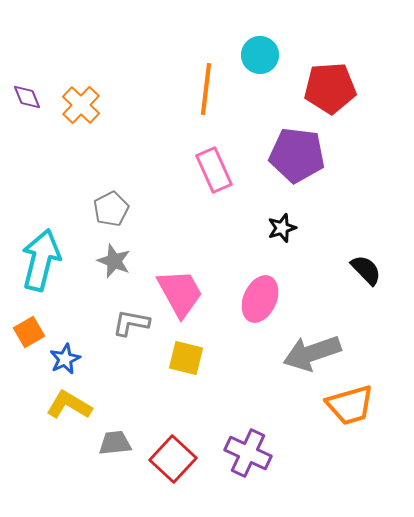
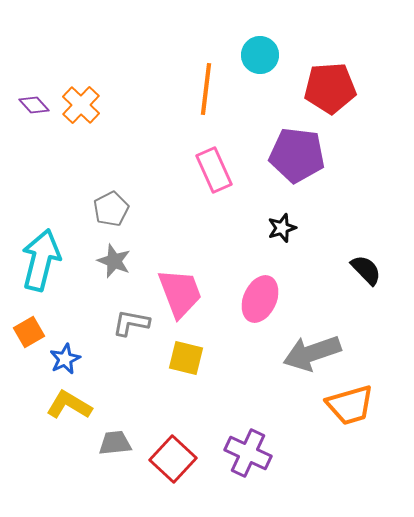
purple diamond: moved 7 px right, 8 px down; rotated 20 degrees counterclockwise
pink trapezoid: rotated 8 degrees clockwise
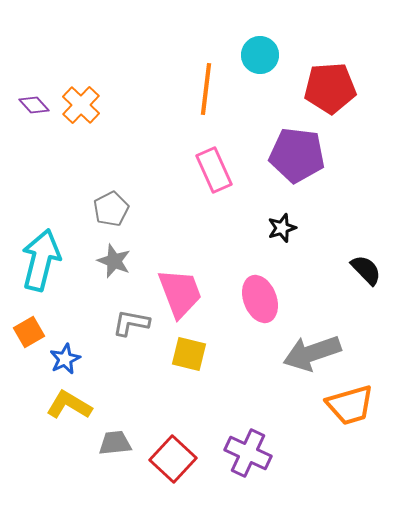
pink ellipse: rotated 45 degrees counterclockwise
yellow square: moved 3 px right, 4 px up
